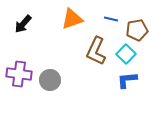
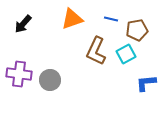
cyan square: rotated 18 degrees clockwise
blue L-shape: moved 19 px right, 3 px down
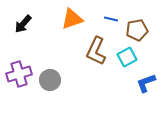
cyan square: moved 1 px right, 3 px down
purple cross: rotated 25 degrees counterclockwise
blue L-shape: rotated 15 degrees counterclockwise
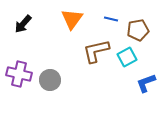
orange triangle: rotated 35 degrees counterclockwise
brown pentagon: moved 1 px right
brown L-shape: rotated 52 degrees clockwise
purple cross: rotated 30 degrees clockwise
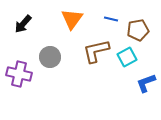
gray circle: moved 23 px up
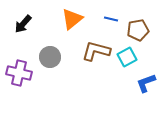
orange triangle: rotated 15 degrees clockwise
brown L-shape: rotated 28 degrees clockwise
purple cross: moved 1 px up
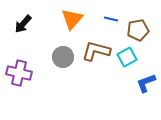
orange triangle: rotated 10 degrees counterclockwise
gray circle: moved 13 px right
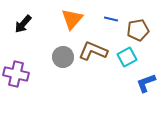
brown L-shape: moved 3 px left; rotated 8 degrees clockwise
purple cross: moved 3 px left, 1 px down
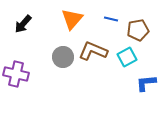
blue L-shape: rotated 15 degrees clockwise
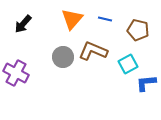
blue line: moved 6 px left
brown pentagon: rotated 25 degrees clockwise
cyan square: moved 1 px right, 7 px down
purple cross: moved 1 px up; rotated 15 degrees clockwise
